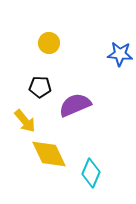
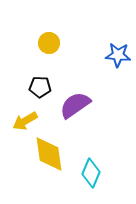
blue star: moved 2 px left, 1 px down
purple semicircle: rotated 12 degrees counterclockwise
yellow arrow: rotated 100 degrees clockwise
yellow diamond: rotated 18 degrees clockwise
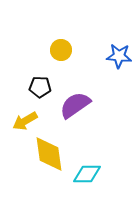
yellow circle: moved 12 px right, 7 px down
blue star: moved 1 px right, 1 px down
cyan diamond: moved 4 px left, 1 px down; rotated 68 degrees clockwise
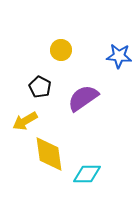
black pentagon: rotated 25 degrees clockwise
purple semicircle: moved 8 px right, 7 px up
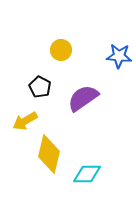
yellow diamond: rotated 21 degrees clockwise
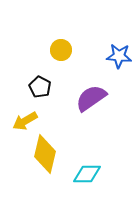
purple semicircle: moved 8 px right
yellow diamond: moved 4 px left
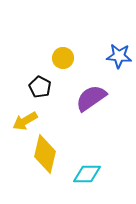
yellow circle: moved 2 px right, 8 px down
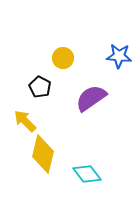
yellow arrow: rotated 75 degrees clockwise
yellow diamond: moved 2 px left
cyan diamond: rotated 52 degrees clockwise
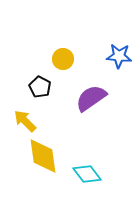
yellow circle: moved 1 px down
yellow diamond: moved 2 px down; rotated 21 degrees counterclockwise
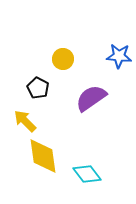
black pentagon: moved 2 px left, 1 px down
